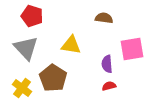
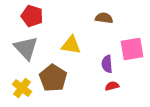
red semicircle: moved 3 px right
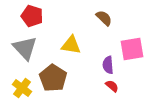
brown semicircle: rotated 36 degrees clockwise
gray triangle: moved 1 px left
purple semicircle: moved 1 px right, 1 px down
red semicircle: rotated 56 degrees clockwise
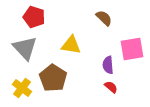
red pentagon: moved 2 px right, 1 px down
red semicircle: moved 1 px left, 1 px down
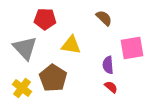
red pentagon: moved 11 px right, 2 px down; rotated 15 degrees counterclockwise
pink square: moved 1 px up
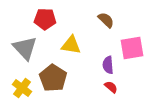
brown semicircle: moved 2 px right, 2 px down
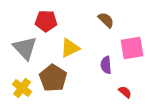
red pentagon: moved 1 px right, 2 px down
yellow triangle: moved 1 px left, 3 px down; rotated 35 degrees counterclockwise
purple semicircle: moved 2 px left
red semicircle: moved 14 px right, 5 px down
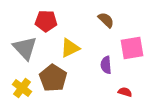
red semicircle: rotated 24 degrees counterclockwise
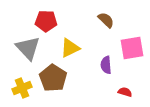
gray triangle: moved 3 px right
yellow cross: rotated 30 degrees clockwise
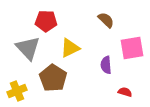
yellow cross: moved 5 px left, 3 px down
